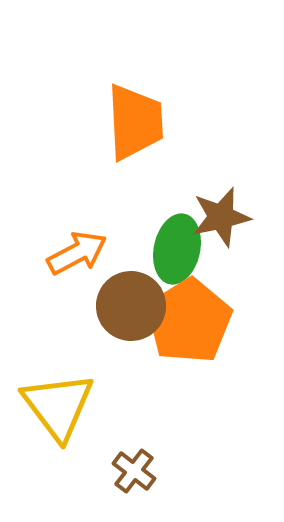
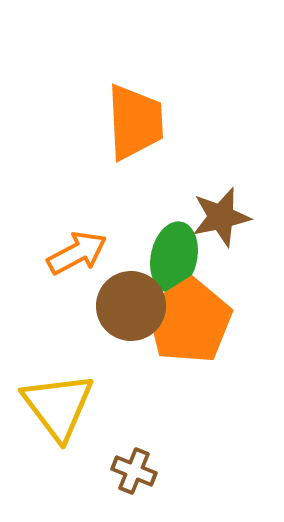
green ellipse: moved 3 px left, 8 px down
brown cross: rotated 15 degrees counterclockwise
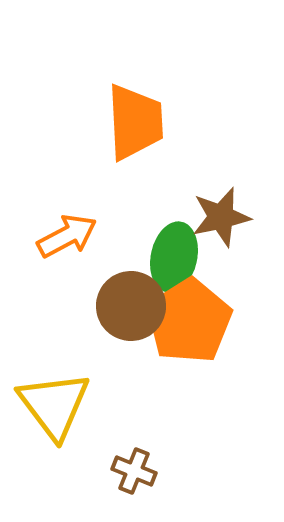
orange arrow: moved 10 px left, 17 px up
yellow triangle: moved 4 px left, 1 px up
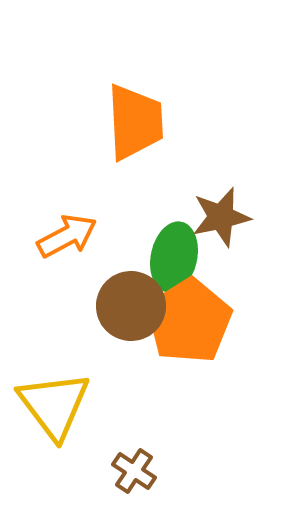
brown cross: rotated 12 degrees clockwise
